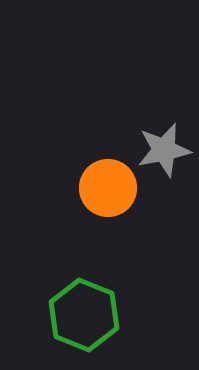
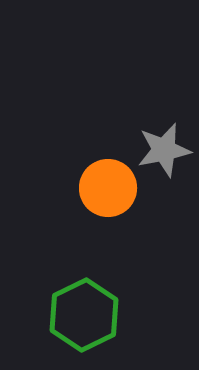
green hexagon: rotated 12 degrees clockwise
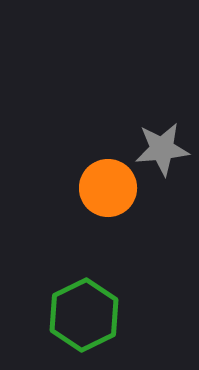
gray star: moved 2 px left, 1 px up; rotated 6 degrees clockwise
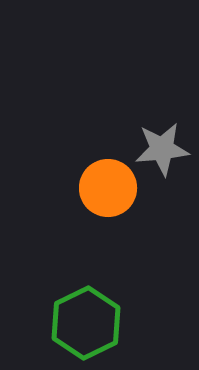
green hexagon: moved 2 px right, 8 px down
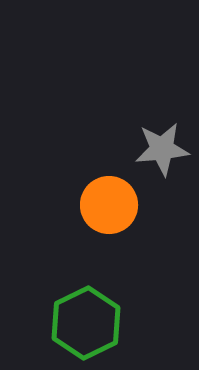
orange circle: moved 1 px right, 17 px down
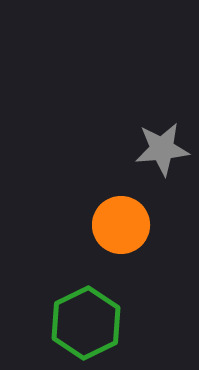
orange circle: moved 12 px right, 20 px down
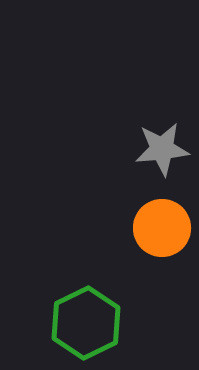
orange circle: moved 41 px right, 3 px down
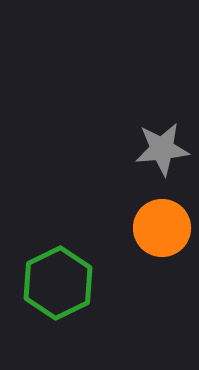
green hexagon: moved 28 px left, 40 px up
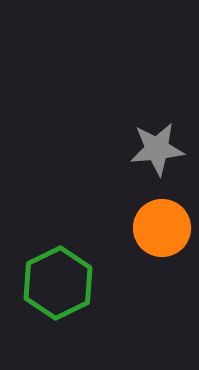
gray star: moved 5 px left
